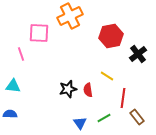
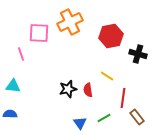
orange cross: moved 6 px down
black cross: rotated 36 degrees counterclockwise
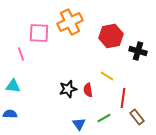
black cross: moved 3 px up
blue triangle: moved 1 px left, 1 px down
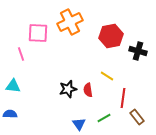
pink square: moved 1 px left
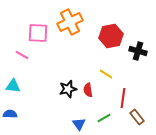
pink line: moved 1 px right, 1 px down; rotated 40 degrees counterclockwise
yellow line: moved 1 px left, 2 px up
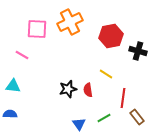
pink square: moved 1 px left, 4 px up
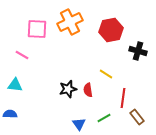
red hexagon: moved 6 px up
cyan triangle: moved 2 px right, 1 px up
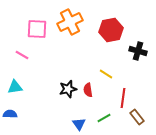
cyan triangle: moved 2 px down; rotated 14 degrees counterclockwise
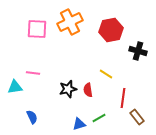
pink line: moved 11 px right, 18 px down; rotated 24 degrees counterclockwise
blue semicircle: moved 22 px right, 3 px down; rotated 64 degrees clockwise
green line: moved 5 px left
blue triangle: rotated 48 degrees clockwise
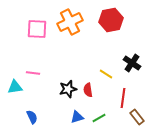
red hexagon: moved 10 px up
black cross: moved 6 px left, 12 px down; rotated 18 degrees clockwise
blue triangle: moved 2 px left, 7 px up
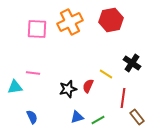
red semicircle: moved 4 px up; rotated 32 degrees clockwise
green line: moved 1 px left, 2 px down
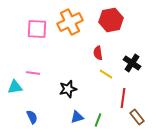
red semicircle: moved 10 px right, 33 px up; rotated 32 degrees counterclockwise
green line: rotated 40 degrees counterclockwise
